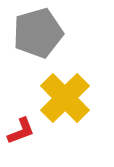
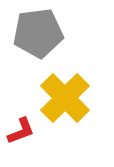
gray pentagon: rotated 9 degrees clockwise
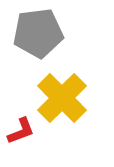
yellow cross: moved 3 px left
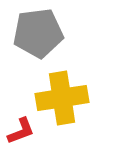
yellow cross: rotated 36 degrees clockwise
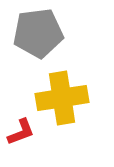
red L-shape: moved 1 px down
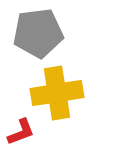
yellow cross: moved 5 px left, 5 px up
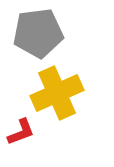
yellow cross: rotated 15 degrees counterclockwise
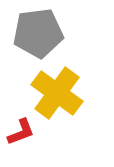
yellow cross: rotated 30 degrees counterclockwise
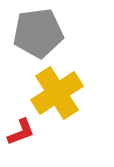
yellow cross: rotated 21 degrees clockwise
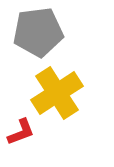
gray pentagon: moved 1 px up
